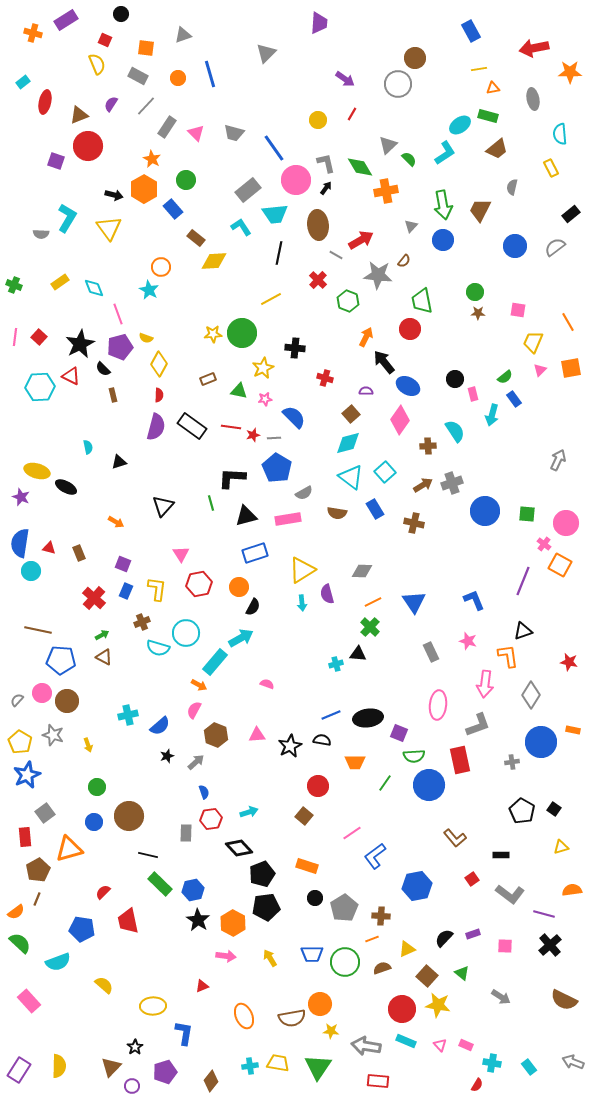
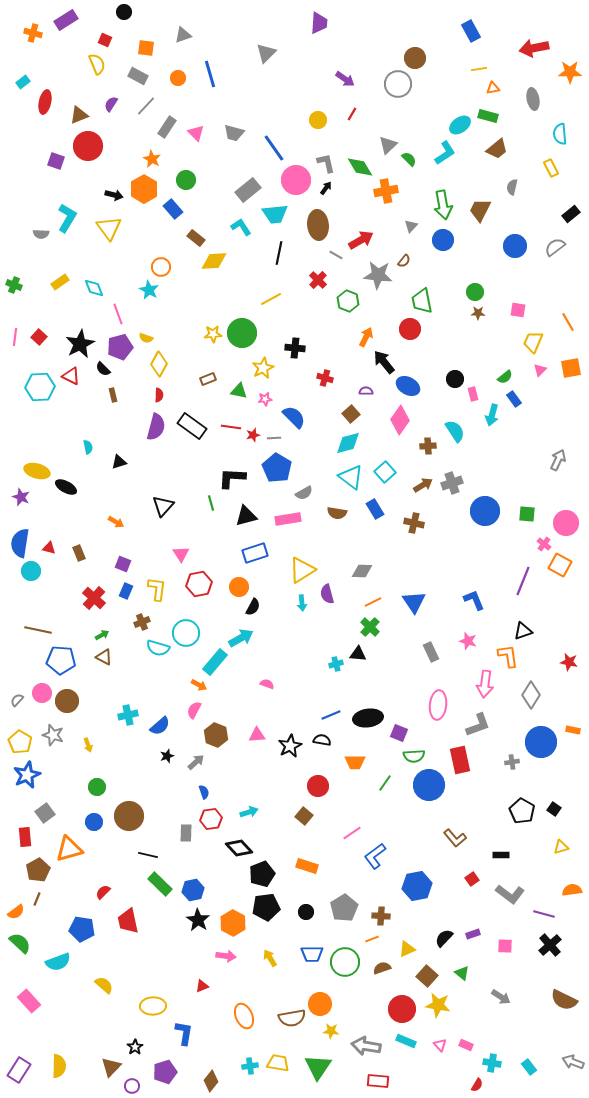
black circle at (121, 14): moved 3 px right, 2 px up
black circle at (315, 898): moved 9 px left, 14 px down
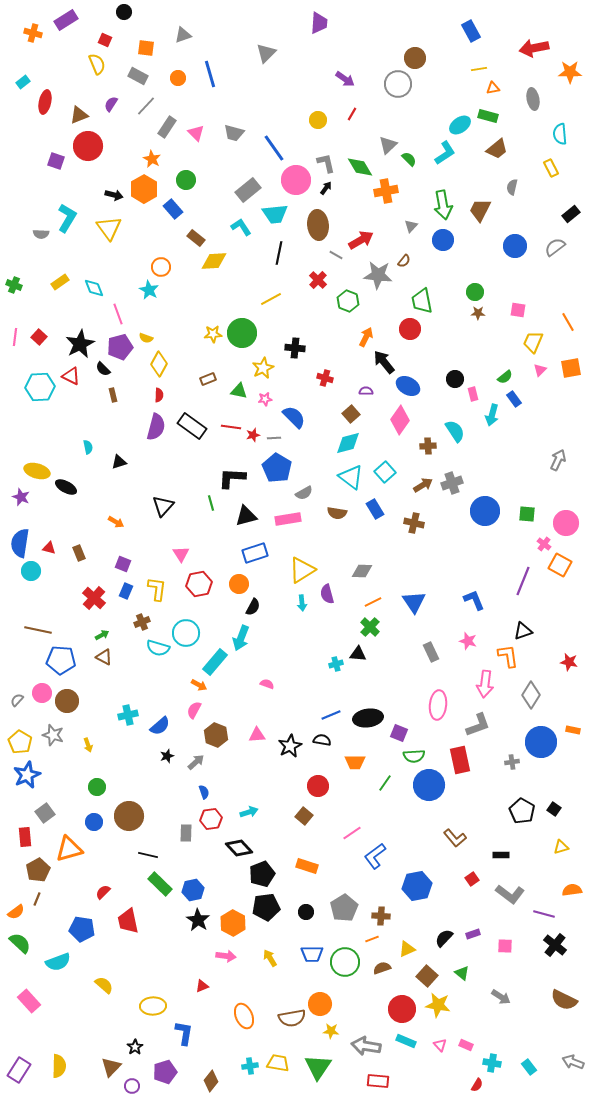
orange circle at (239, 587): moved 3 px up
cyan arrow at (241, 638): rotated 140 degrees clockwise
black cross at (550, 945): moved 5 px right; rotated 10 degrees counterclockwise
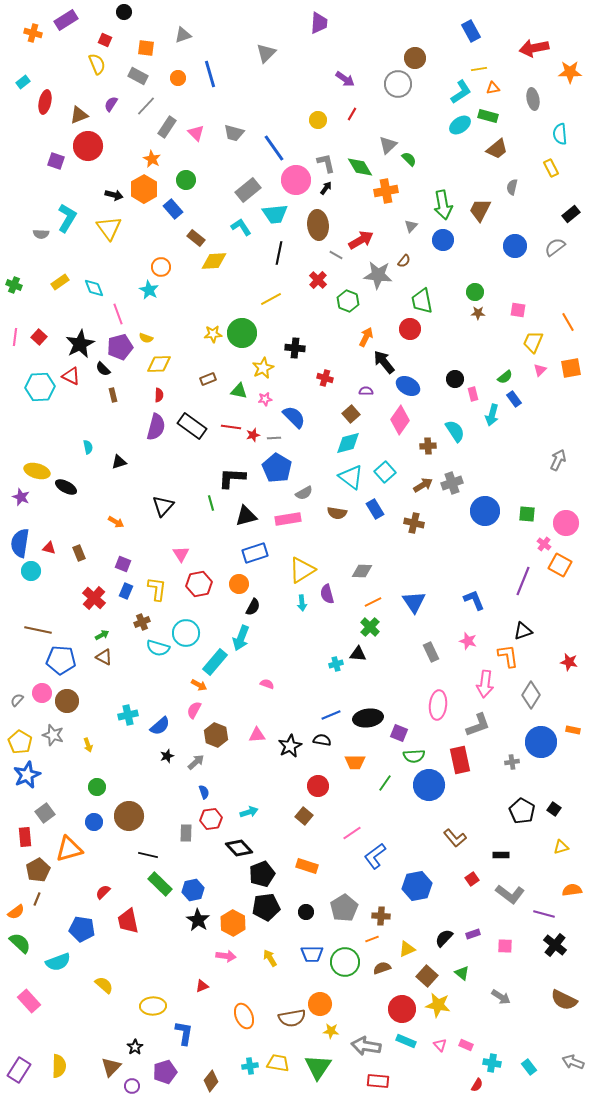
cyan L-shape at (445, 153): moved 16 px right, 61 px up
yellow diamond at (159, 364): rotated 60 degrees clockwise
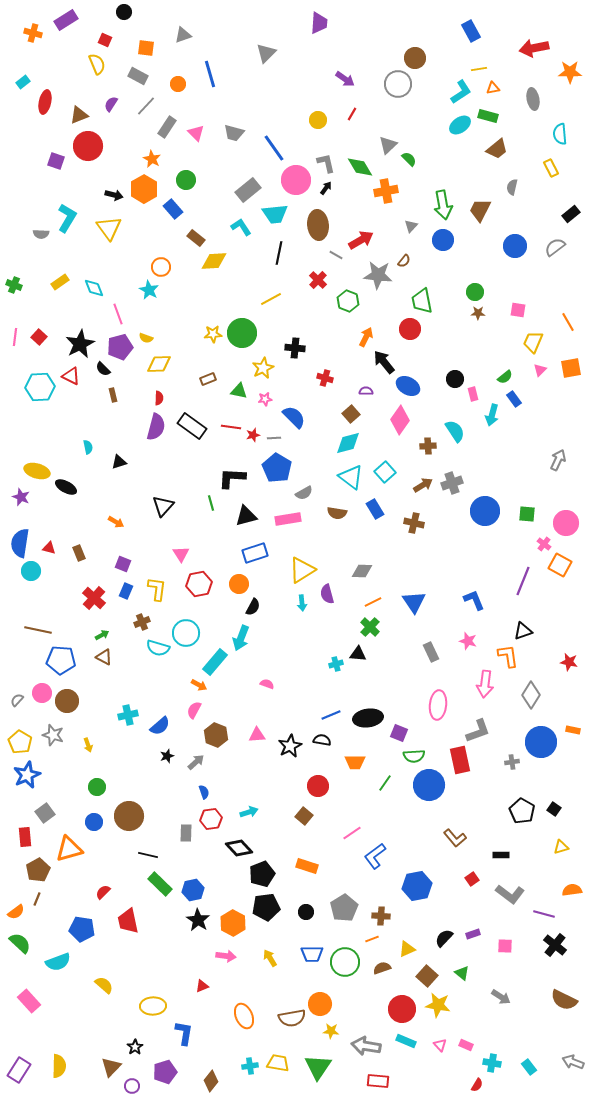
orange circle at (178, 78): moved 6 px down
red semicircle at (159, 395): moved 3 px down
gray L-shape at (478, 725): moved 6 px down
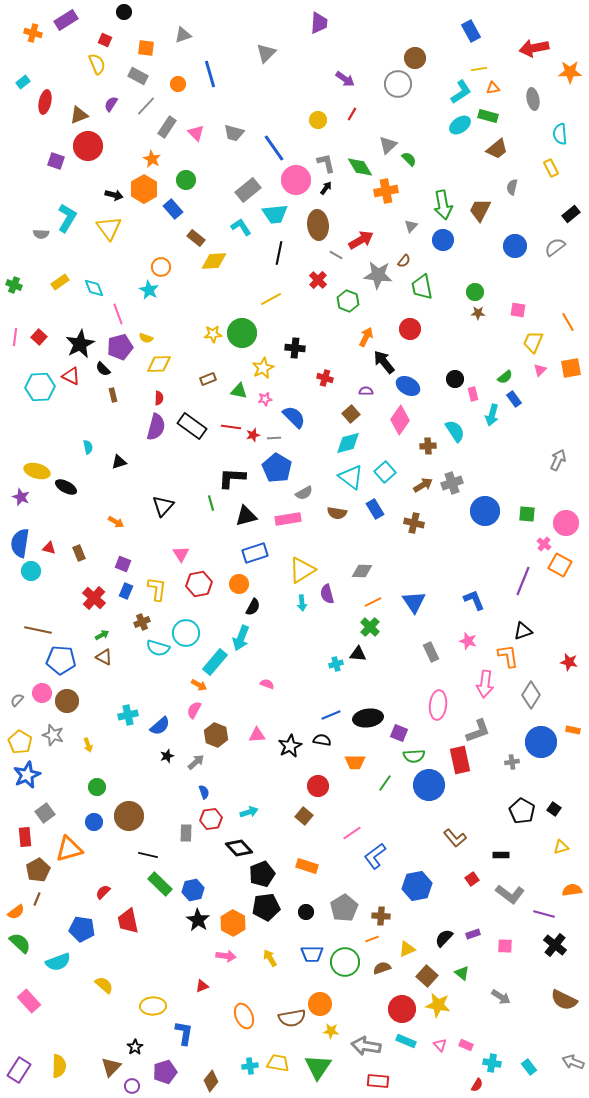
green trapezoid at (422, 301): moved 14 px up
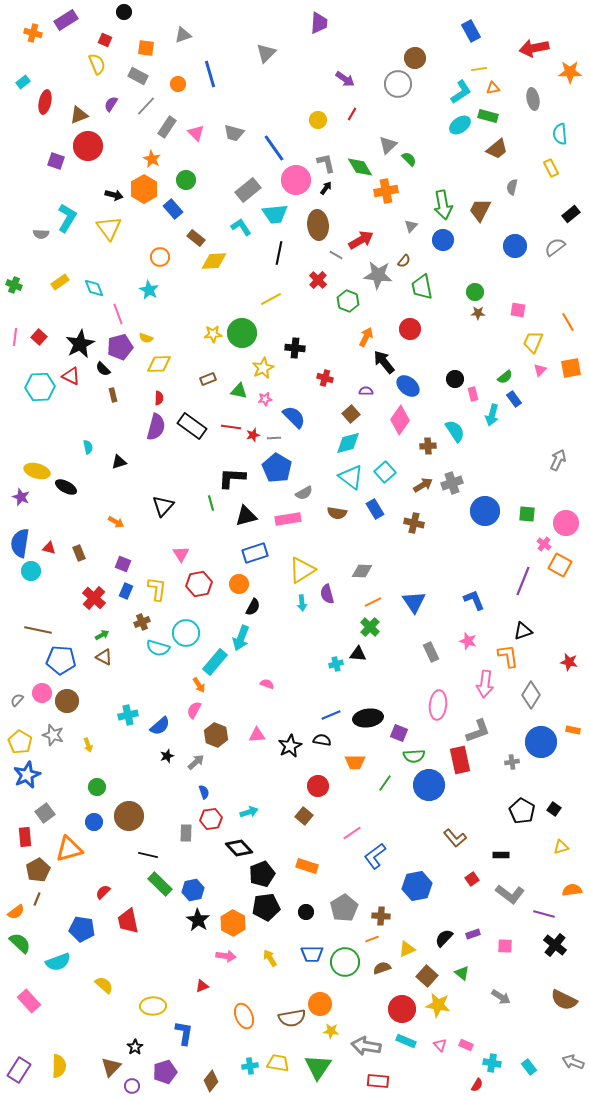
orange circle at (161, 267): moved 1 px left, 10 px up
blue ellipse at (408, 386): rotated 10 degrees clockwise
orange arrow at (199, 685): rotated 28 degrees clockwise
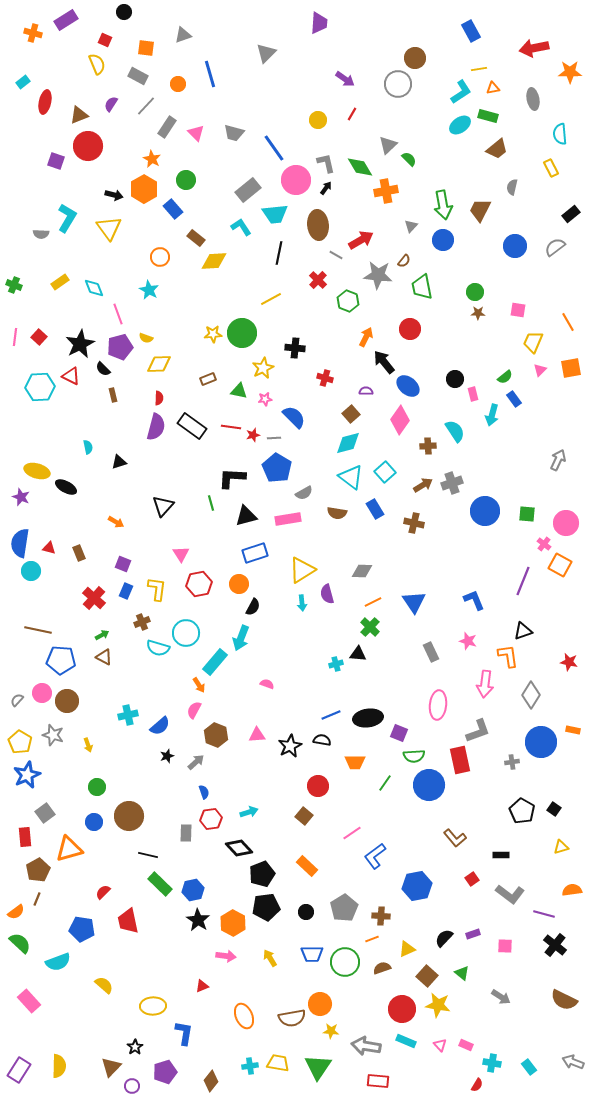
orange rectangle at (307, 866): rotated 25 degrees clockwise
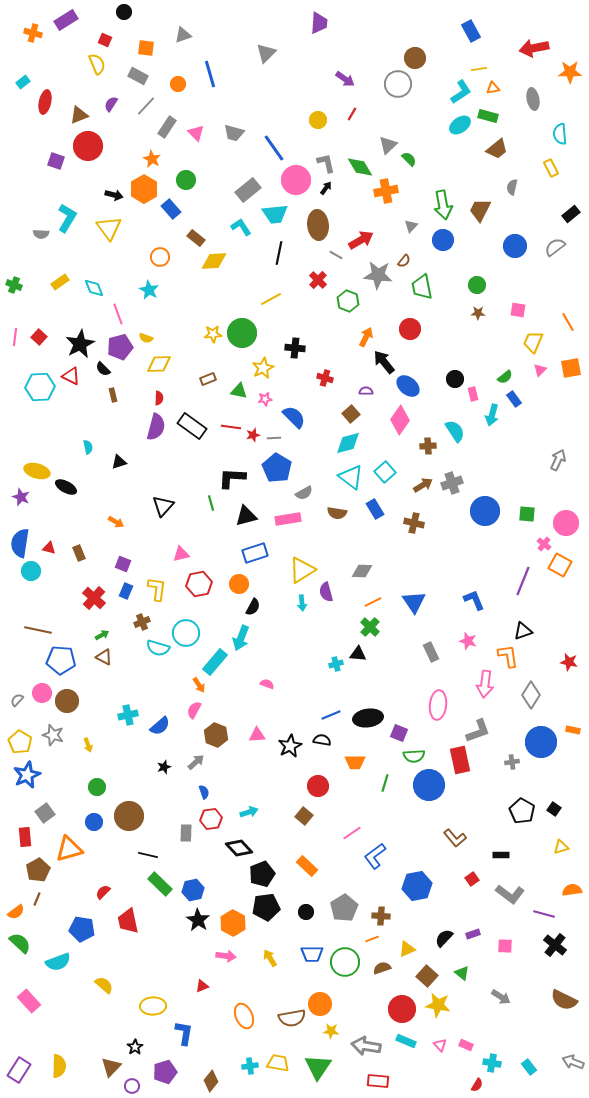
blue rectangle at (173, 209): moved 2 px left
green circle at (475, 292): moved 2 px right, 7 px up
pink triangle at (181, 554): rotated 48 degrees clockwise
purple semicircle at (327, 594): moved 1 px left, 2 px up
black star at (167, 756): moved 3 px left, 11 px down
green line at (385, 783): rotated 18 degrees counterclockwise
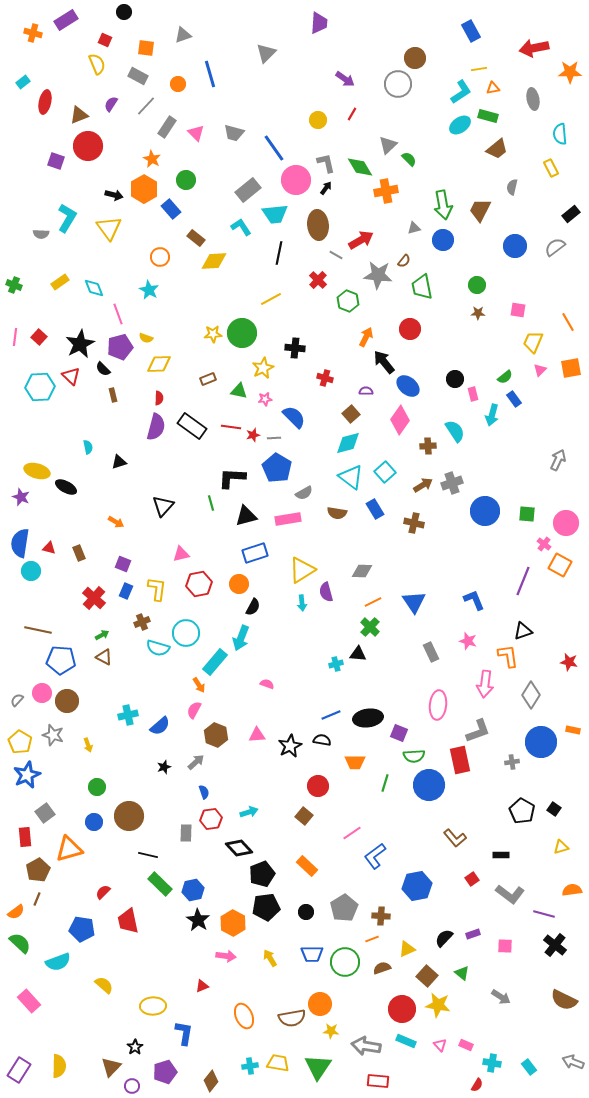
gray triangle at (411, 226): moved 3 px right, 2 px down; rotated 32 degrees clockwise
red triangle at (71, 376): rotated 18 degrees clockwise
